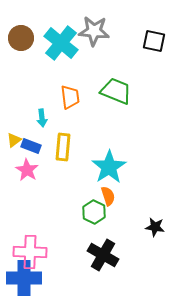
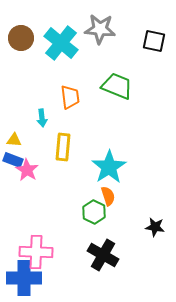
gray star: moved 6 px right, 2 px up
green trapezoid: moved 1 px right, 5 px up
yellow triangle: rotated 42 degrees clockwise
blue rectangle: moved 18 px left, 14 px down
pink cross: moved 6 px right
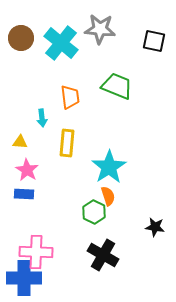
yellow triangle: moved 6 px right, 2 px down
yellow rectangle: moved 4 px right, 4 px up
blue rectangle: moved 11 px right, 34 px down; rotated 18 degrees counterclockwise
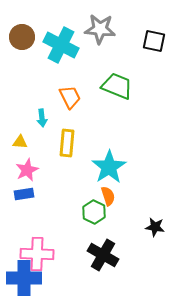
brown circle: moved 1 px right, 1 px up
cyan cross: moved 2 px down; rotated 12 degrees counterclockwise
orange trapezoid: rotated 20 degrees counterclockwise
pink star: rotated 15 degrees clockwise
blue rectangle: rotated 12 degrees counterclockwise
pink cross: moved 1 px right, 2 px down
